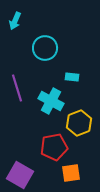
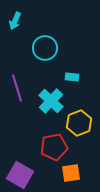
cyan cross: rotated 15 degrees clockwise
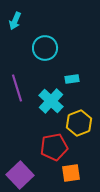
cyan rectangle: moved 2 px down; rotated 16 degrees counterclockwise
purple square: rotated 16 degrees clockwise
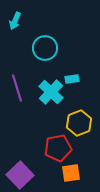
cyan cross: moved 9 px up
red pentagon: moved 4 px right, 1 px down
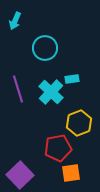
purple line: moved 1 px right, 1 px down
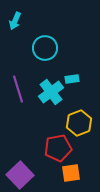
cyan cross: rotated 10 degrees clockwise
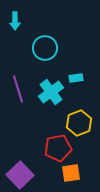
cyan arrow: rotated 24 degrees counterclockwise
cyan rectangle: moved 4 px right, 1 px up
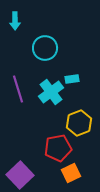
cyan rectangle: moved 4 px left, 1 px down
orange square: rotated 18 degrees counterclockwise
